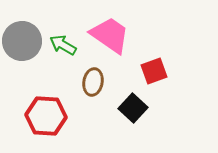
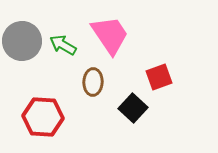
pink trapezoid: rotated 21 degrees clockwise
red square: moved 5 px right, 6 px down
brown ellipse: rotated 8 degrees counterclockwise
red hexagon: moved 3 px left, 1 px down
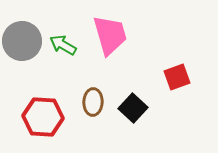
pink trapezoid: rotated 18 degrees clockwise
red square: moved 18 px right
brown ellipse: moved 20 px down
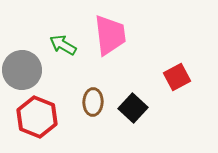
pink trapezoid: rotated 9 degrees clockwise
gray circle: moved 29 px down
red square: rotated 8 degrees counterclockwise
red hexagon: moved 6 px left; rotated 18 degrees clockwise
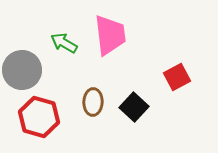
green arrow: moved 1 px right, 2 px up
black square: moved 1 px right, 1 px up
red hexagon: moved 2 px right; rotated 6 degrees counterclockwise
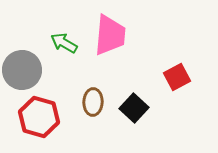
pink trapezoid: rotated 12 degrees clockwise
black square: moved 1 px down
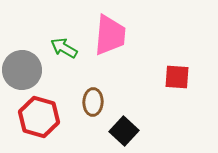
green arrow: moved 5 px down
red square: rotated 32 degrees clockwise
black square: moved 10 px left, 23 px down
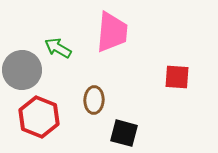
pink trapezoid: moved 2 px right, 3 px up
green arrow: moved 6 px left
brown ellipse: moved 1 px right, 2 px up
red hexagon: rotated 6 degrees clockwise
black square: moved 2 px down; rotated 28 degrees counterclockwise
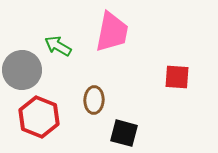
pink trapezoid: rotated 6 degrees clockwise
green arrow: moved 2 px up
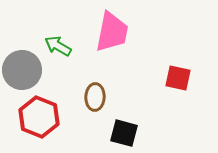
red square: moved 1 px right, 1 px down; rotated 8 degrees clockwise
brown ellipse: moved 1 px right, 3 px up
